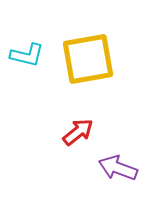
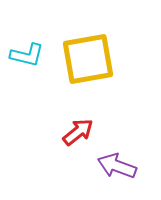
purple arrow: moved 1 px left, 2 px up
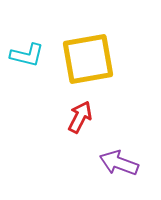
red arrow: moved 2 px right, 15 px up; rotated 24 degrees counterclockwise
purple arrow: moved 2 px right, 3 px up
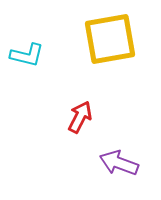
yellow square: moved 22 px right, 20 px up
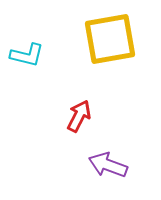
red arrow: moved 1 px left, 1 px up
purple arrow: moved 11 px left, 2 px down
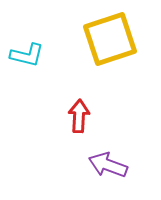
yellow square: rotated 8 degrees counterclockwise
red arrow: rotated 24 degrees counterclockwise
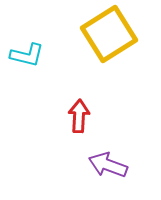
yellow square: moved 1 px left, 5 px up; rotated 14 degrees counterclockwise
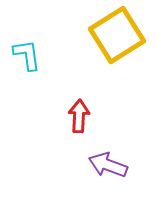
yellow square: moved 8 px right, 1 px down
cyan L-shape: rotated 112 degrees counterclockwise
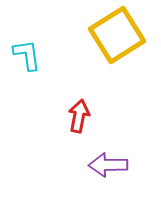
red arrow: rotated 8 degrees clockwise
purple arrow: rotated 21 degrees counterclockwise
